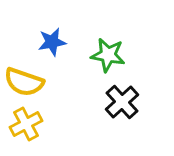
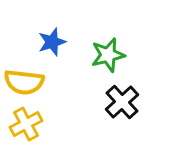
blue star: rotated 8 degrees counterclockwise
green star: rotated 24 degrees counterclockwise
yellow semicircle: rotated 12 degrees counterclockwise
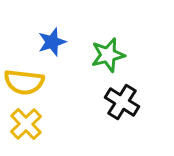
black cross: rotated 16 degrees counterclockwise
yellow cross: rotated 16 degrees counterclockwise
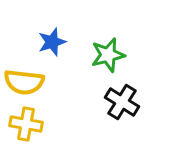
yellow cross: rotated 36 degrees counterclockwise
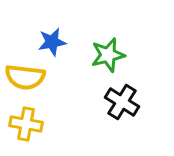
blue star: rotated 8 degrees clockwise
yellow semicircle: moved 1 px right, 5 px up
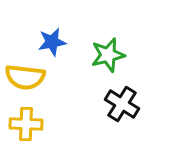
black cross: moved 2 px down
yellow cross: rotated 8 degrees counterclockwise
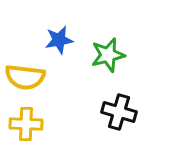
blue star: moved 7 px right, 2 px up
black cross: moved 3 px left, 8 px down; rotated 16 degrees counterclockwise
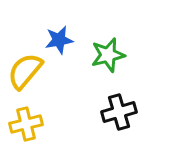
yellow semicircle: moved 6 px up; rotated 123 degrees clockwise
black cross: rotated 32 degrees counterclockwise
yellow cross: rotated 16 degrees counterclockwise
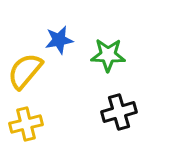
green star: rotated 16 degrees clockwise
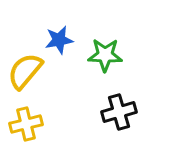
green star: moved 3 px left
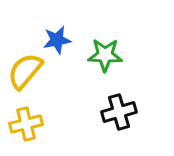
blue star: moved 2 px left
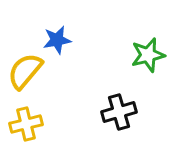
green star: moved 43 px right; rotated 16 degrees counterclockwise
